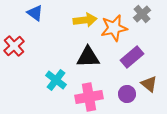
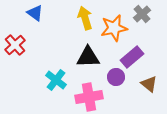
yellow arrow: moved 2 px up; rotated 100 degrees counterclockwise
red cross: moved 1 px right, 1 px up
purple circle: moved 11 px left, 17 px up
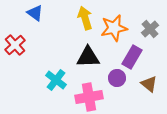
gray cross: moved 8 px right, 15 px down
purple rectangle: rotated 20 degrees counterclockwise
purple circle: moved 1 px right, 1 px down
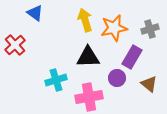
yellow arrow: moved 2 px down
gray cross: rotated 24 degrees clockwise
cyan cross: rotated 35 degrees clockwise
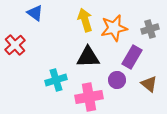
purple circle: moved 2 px down
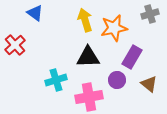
gray cross: moved 15 px up
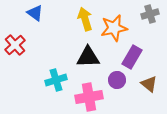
yellow arrow: moved 1 px up
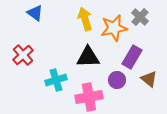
gray cross: moved 10 px left, 3 px down; rotated 30 degrees counterclockwise
red cross: moved 8 px right, 10 px down
brown triangle: moved 5 px up
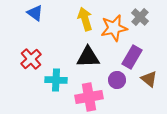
red cross: moved 8 px right, 4 px down
cyan cross: rotated 20 degrees clockwise
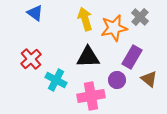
cyan cross: rotated 25 degrees clockwise
pink cross: moved 2 px right, 1 px up
